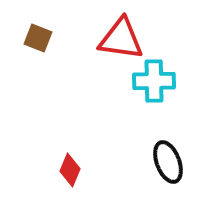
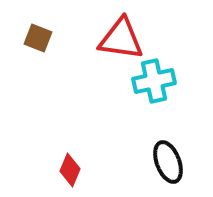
cyan cross: rotated 12 degrees counterclockwise
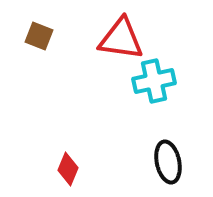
brown square: moved 1 px right, 2 px up
black ellipse: rotated 9 degrees clockwise
red diamond: moved 2 px left, 1 px up
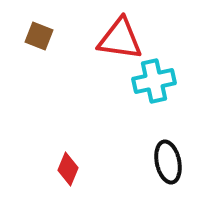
red triangle: moved 1 px left
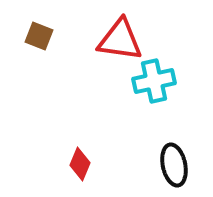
red triangle: moved 1 px down
black ellipse: moved 6 px right, 3 px down
red diamond: moved 12 px right, 5 px up
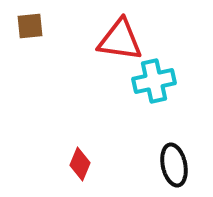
brown square: moved 9 px left, 10 px up; rotated 28 degrees counterclockwise
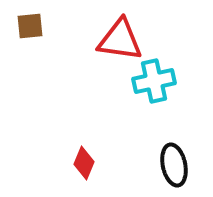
red diamond: moved 4 px right, 1 px up
